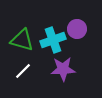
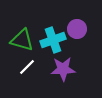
white line: moved 4 px right, 4 px up
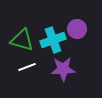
white line: rotated 24 degrees clockwise
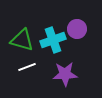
purple star: moved 2 px right, 5 px down
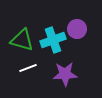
white line: moved 1 px right, 1 px down
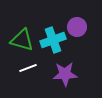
purple circle: moved 2 px up
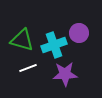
purple circle: moved 2 px right, 6 px down
cyan cross: moved 1 px right, 5 px down
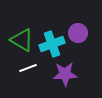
purple circle: moved 1 px left
green triangle: rotated 15 degrees clockwise
cyan cross: moved 2 px left, 1 px up
